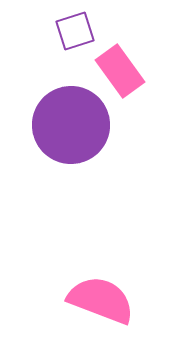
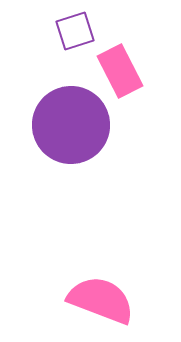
pink rectangle: rotated 9 degrees clockwise
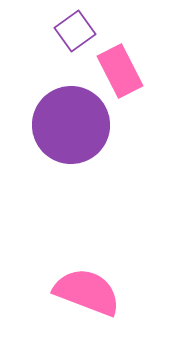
purple square: rotated 18 degrees counterclockwise
pink semicircle: moved 14 px left, 8 px up
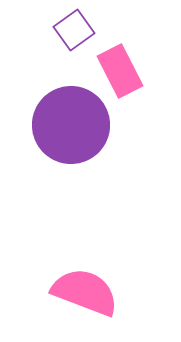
purple square: moved 1 px left, 1 px up
pink semicircle: moved 2 px left
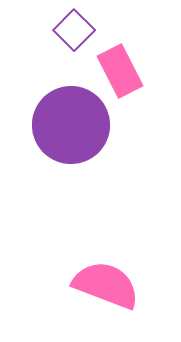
purple square: rotated 9 degrees counterclockwise
pink semicircle: moved 21 px right, 7 px up
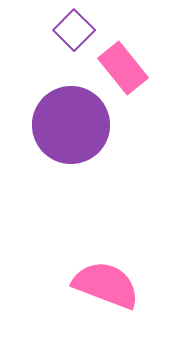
pink rectangle: moved 3 px right, 3 px up; rotated 12 degrees counterclockwise
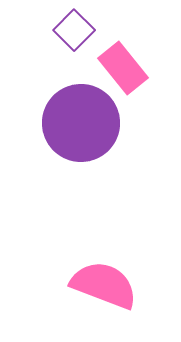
purple circle: moved 10 px right, 2 px up
pink semicircle: moved 2 px left
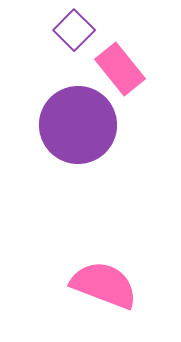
pink rectangle: moved 3 px left, 1 px down
purple circle: moved 3 px left, 2 px down
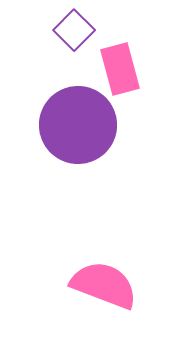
pink rectangle: rotated 24 degrees clockwise
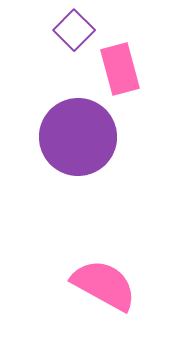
purple circle: moved 12 px down
pink semicircle: rotated 8 degrees clockwise
